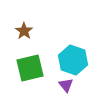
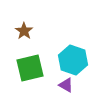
purple triangle: rotated 21 degrees counterclockwise
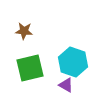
brown star: rotated 30 degrees counterclockwise
cyan hexagon: moved 2 px down
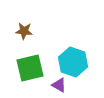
purple triangle: moved 7 px left
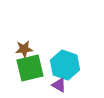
brown star: moved 18 px down; rotated 12 degrees counterclockwise
cyan hexagon: moved 8 px left, 3 px down
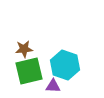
green square: moved 1 px left, 3 px down
purple triangle: moved 6 px left, 1 px down; rotated 28 degrees counterclockwise
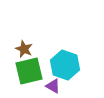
brown star: rotated 30 degrees clockwise
purple triangle: rotated 28 degrees clockwise
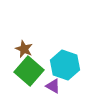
green square: rotated 36 degrees counterclockwise
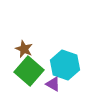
purple triangle: moved 2 px up
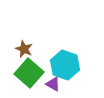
green square: moved 2 px down
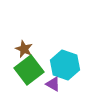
green square: moved 3 px up; rotated 12 degrees clockwise
